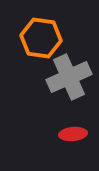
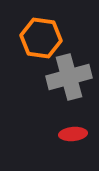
gray cross: rotated 9 degrees clockwise
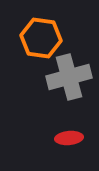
red ellipse: moved 4 px left, 4 px down
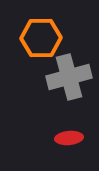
orange hexagon: rotated 9 degrees counterclockwise
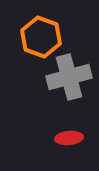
orange hexagon: moved 1 px up; rotated 21 degrees clockwise
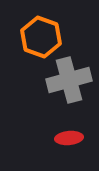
gray cross: moved 3 px down
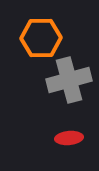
orange hexagon: moved 1 px down; rotated 21 degrees counterclockwise
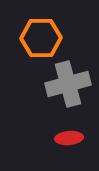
gray cross: moved 1 px left, 4 px down
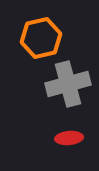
orange hexagon: rotated 12 degrees counterclockwise
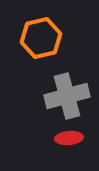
gray cross: moved 1 px left, 12 px down
